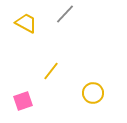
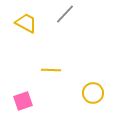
yellow line: moved 1 px up; rotated 54 degrees clockwise
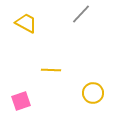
gray line: moved 16 px right
pink square: moved 2 px left
